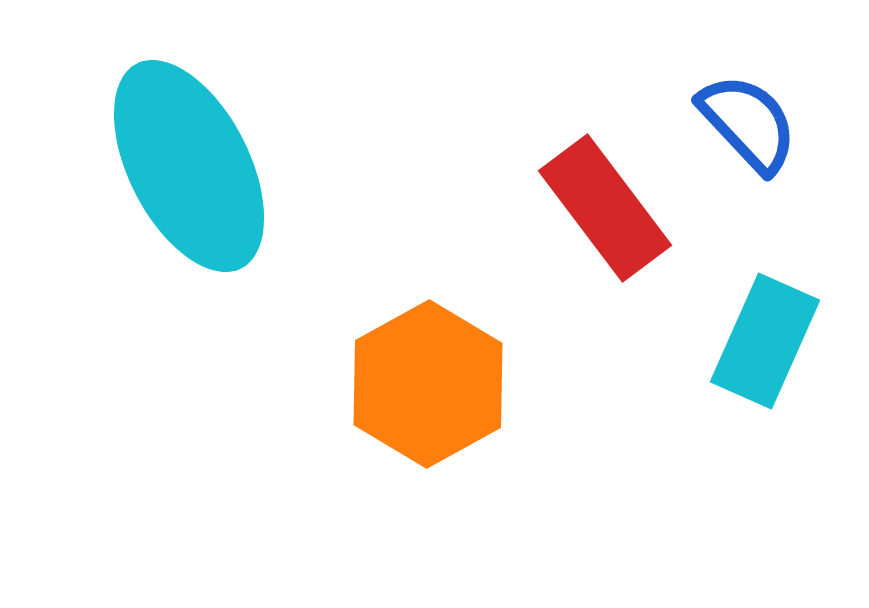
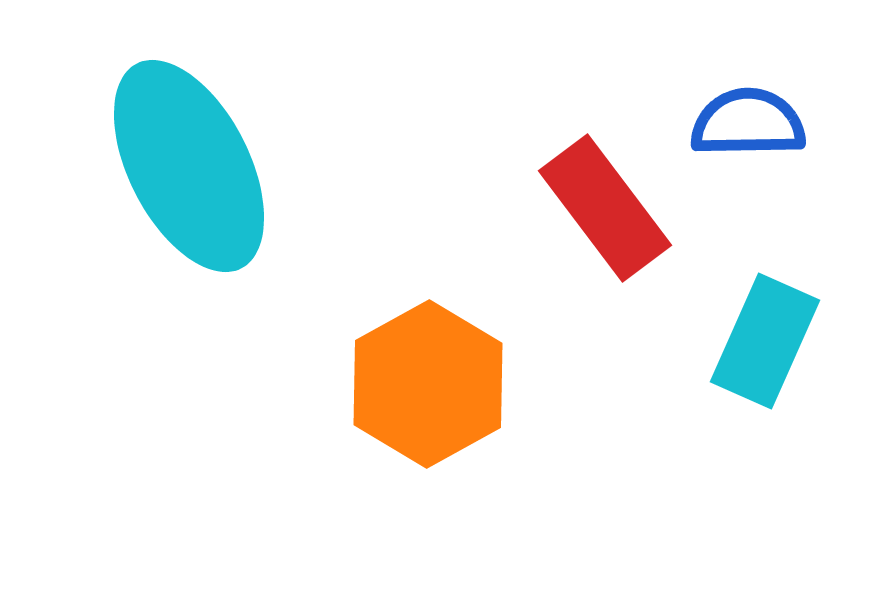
blue semicircle: rotated 48 degrees counterclockwise
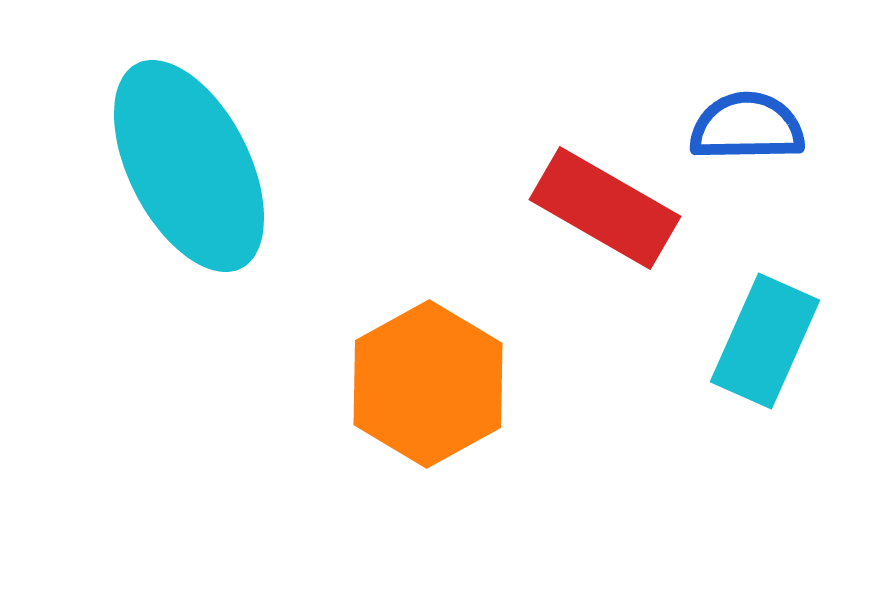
blue semicircle: moved 1 px left, 4 px down
red rectangle: rotated 23 degrees counterclockwise
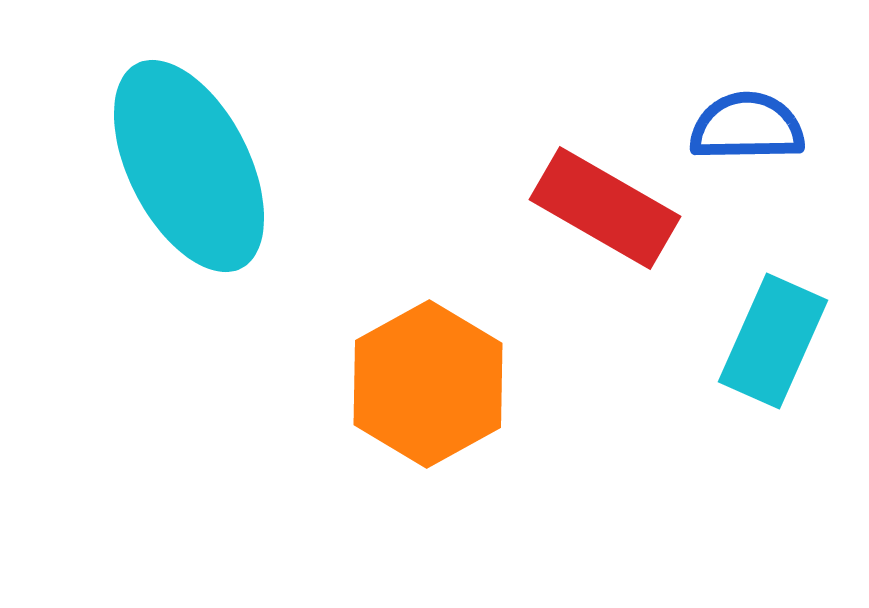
cyan rectangle: moved 8 px right
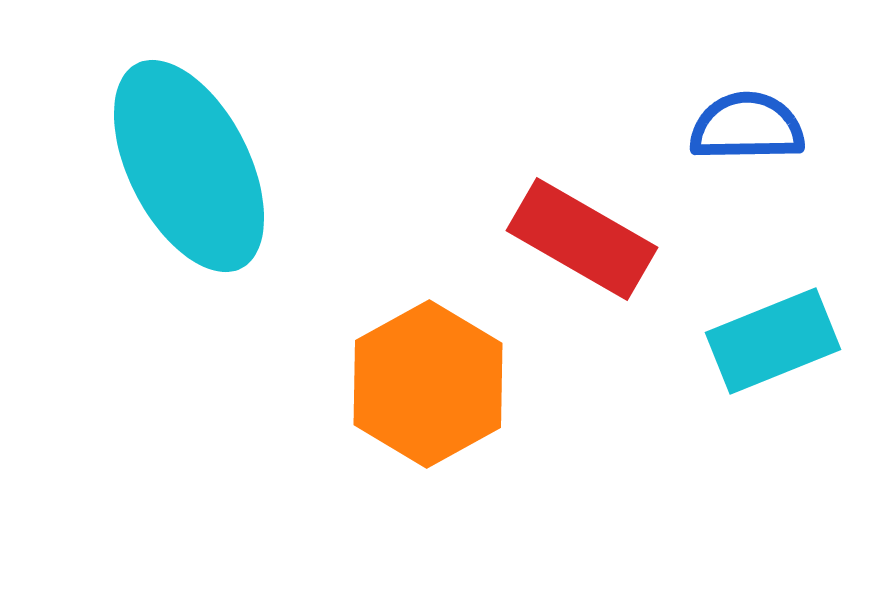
red rectangle: moved 23 px left, 31 px down
cyan rectangle: rotated 44 degrees clockwise
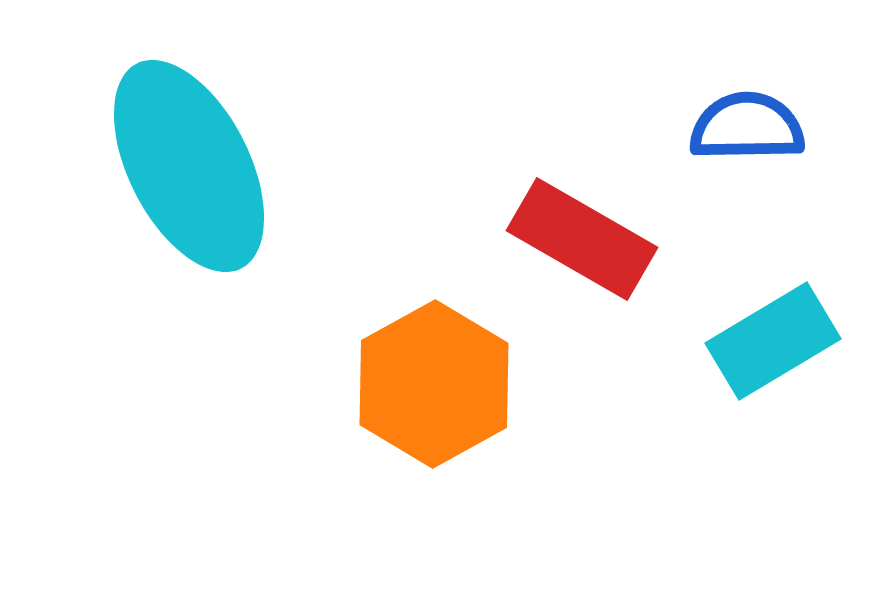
cyan rectangle: rotated 9 degrees counterclockwise
orange hexagon: moved 6 px right
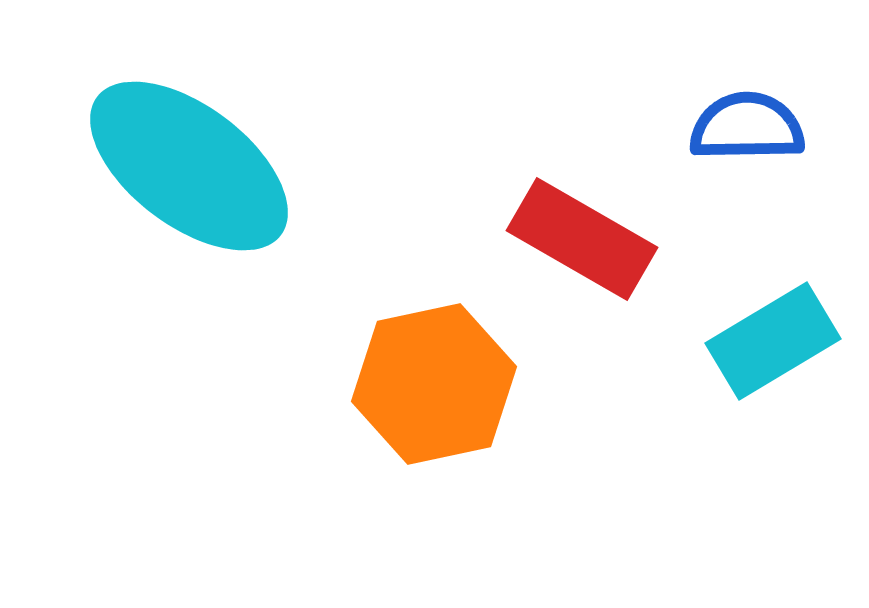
cyan ellipse: rotated 26 degrees counterclockwise
orange hexagon: rotated 17 degrees clockwise
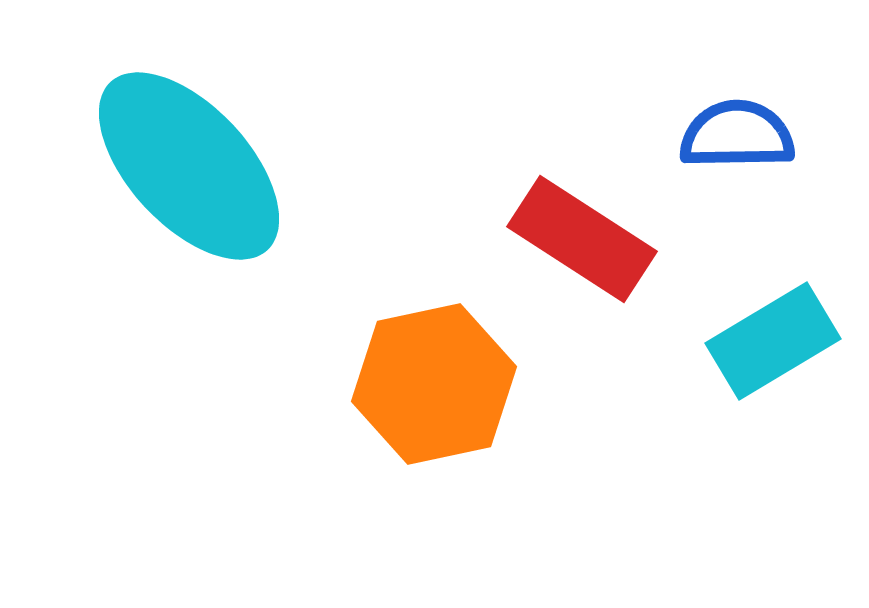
blue semicircle: moved 10 px left, 8 px down
cyan ellipse: rotated 10 degrees clockwise
red rectangle: rotated 3 degrees clockwise
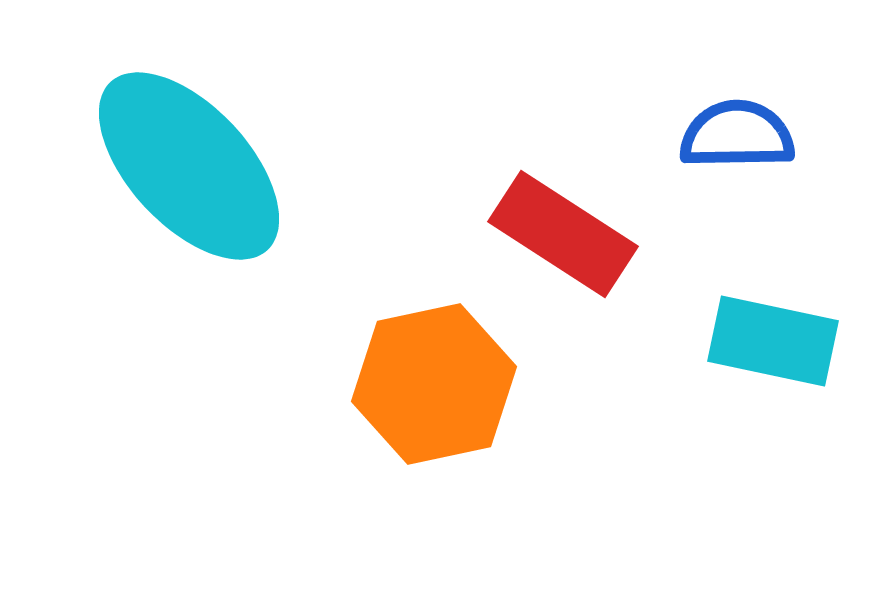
red rectangle: moved 19 px left, 5 px up
cyan rectangle: rotated 43 degrees clockwise
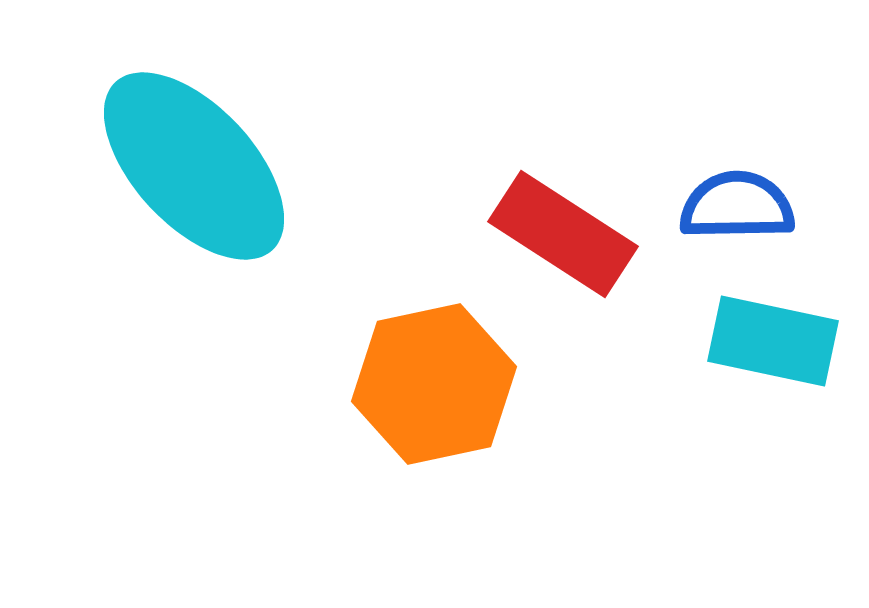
blue semicircle: moved 71 px down
cyan ellipse: moved 5 px right
